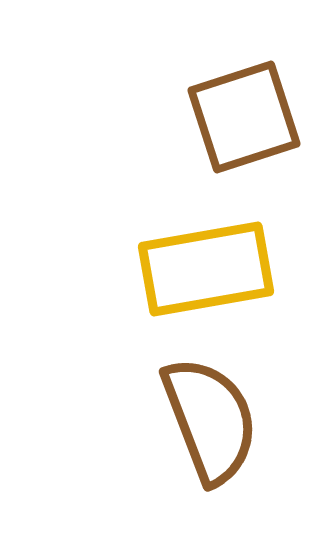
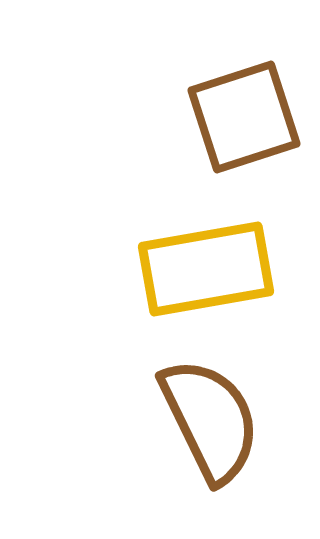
brown semicircle: rotated 5 degrees counterclockwise
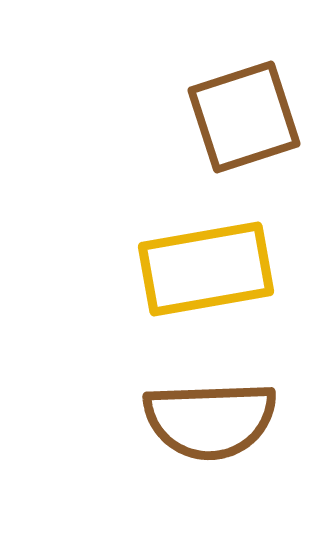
brown semicircle: rotated 114 degrees clockwise
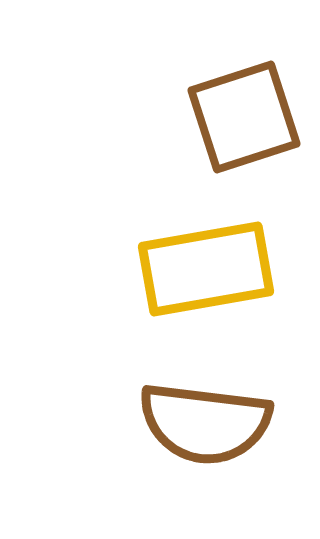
brown semicircle: moved 5 px left, 3 px down; rotated 9 degrees clockwise
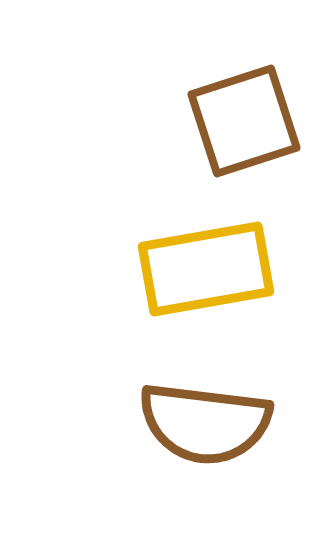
brown square: moved 4 px down
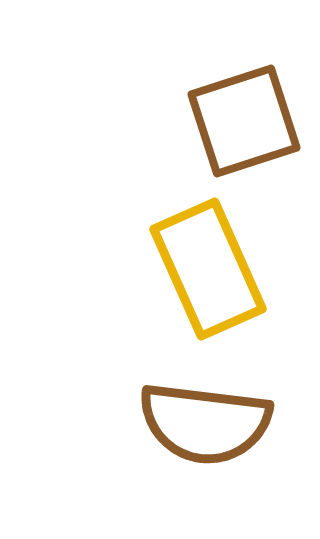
yellow rectangle: moved 2 px right; rotated 76 degrees clockwise
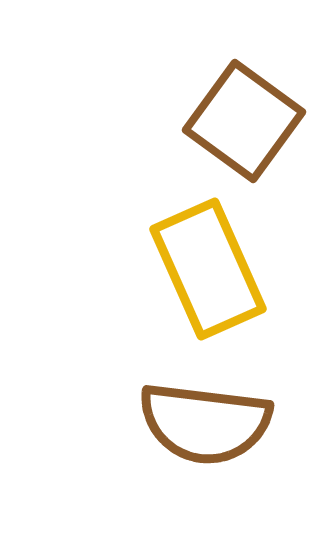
brown square: rotated 36 degrees counterclockwise
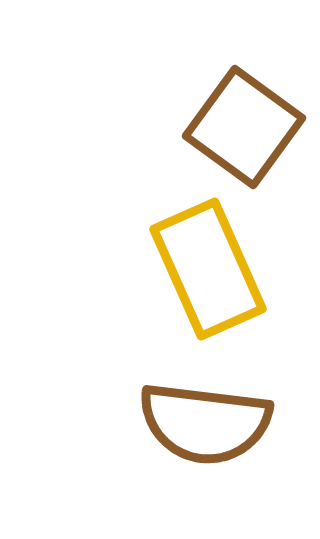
brown square: moved 6 px down
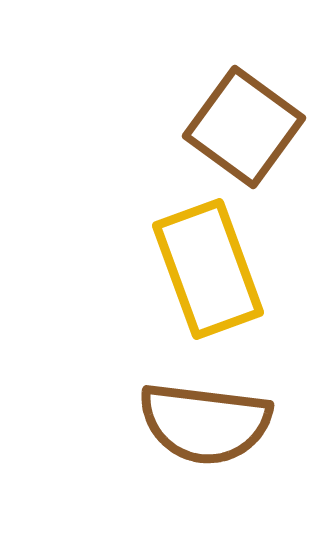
yellow rectangle: rotated 4 degrees clockwise
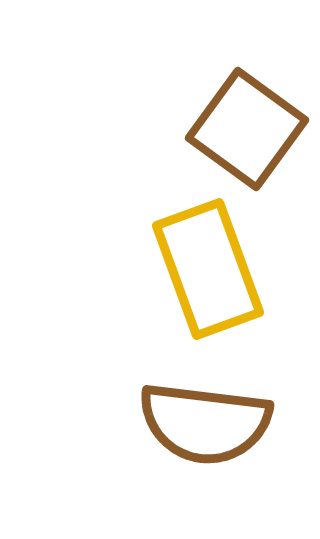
brown square: moved 3 px right, 2 px down
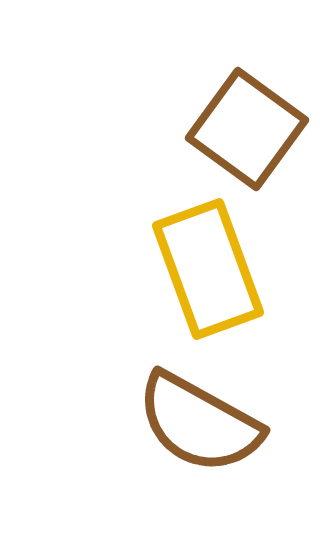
brown semicircle: moved 6 px left; rotated 22 degrees clockwise
